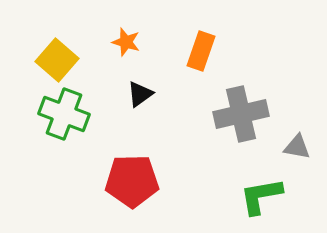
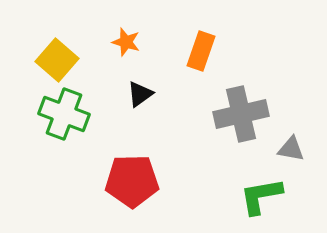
gray triangle: moved 6 px left, 2 px down
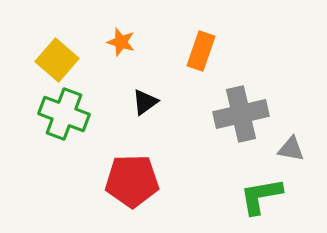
orange star: moved 5 px left
black triangle: moved 5 px right, 8 px down
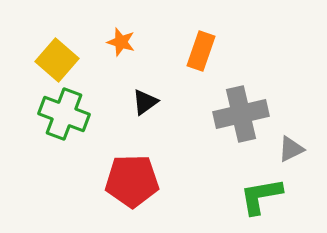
gray triangle: rotated 36 degrees counterclockwise
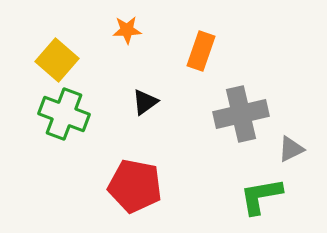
orange star: moved 6 px right, 12 px up; rotated 20 degrees counterclockwise
red pentagon: moved 3 px right, 5 px down; rotated 12 degrees clockwise
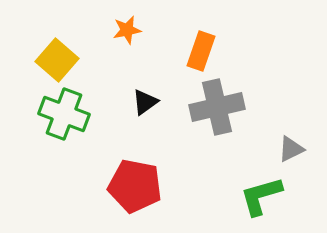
orange star: rotated 8 degrees counterclockwise
gray cross: moved 24 px left, 7 px up
green L-shape: rotated 6 degrees counterclockwise
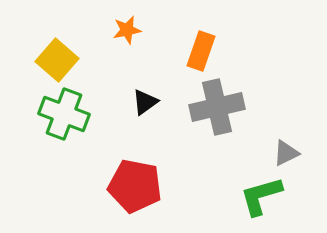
gray triangle: moved 5 px left, 4 px down
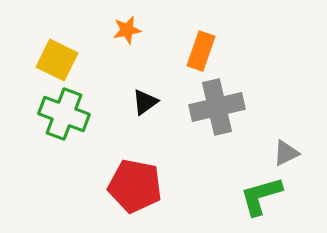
yellow square: rotated 15 degrees counterclockwise
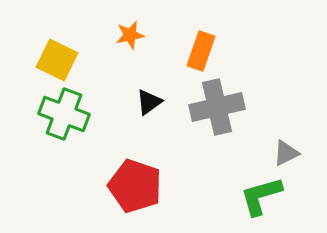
orange star: moved 3 px right, 5 px down
black triangle: moved 4 px right
red pentagon: rotated 8 degrees clockwise
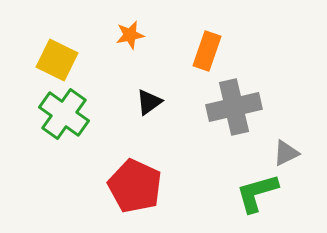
orange rectangle: moved 6 px right
gray cross: moved 17 px right
green cross: rotated 15 degrees clockwise
red pentagon: rotated 6 degrees clockwise
green L-shape: moved 4 px left, 3 px up
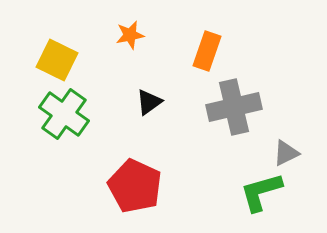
green L-shape: moved 4 px right, 1 px up
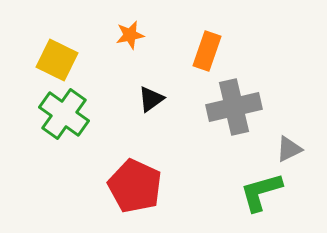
black triangle: moved 2 px right, 3 px up
gray triangle: moved 3 px right, 4 px up
